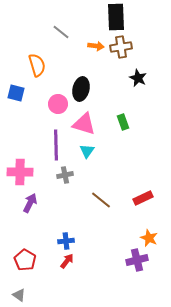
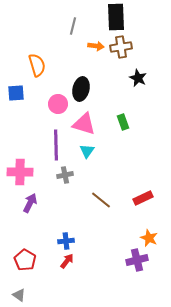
gray line: moved 12 px right, 6 px up; rotated 66 degrees clockwise
blue square: rotated 18 degrees counterclockwise
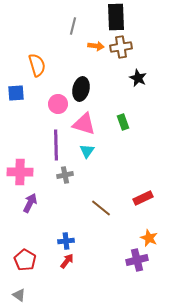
brown line: moved 8 px down
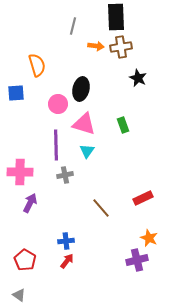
green rectangle: moved 3 px down
brown line: rotated 10 degrees clockwise
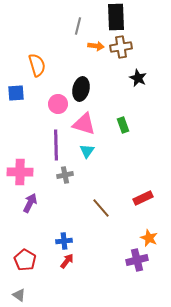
gray line: moved 5 px right
blue cross: moved 2 px left
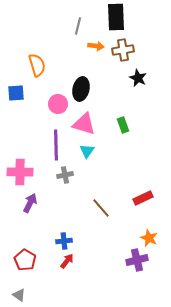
brown cross: moved 2 px right, 3 px down
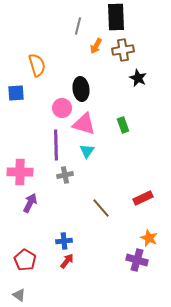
orange arrow: rotated 112 degrees clockwise
black ellipse: rotated 20 degrees counterclockwise
pink circle: moved 4 px right, 4 px down
purple cross: rotated 30 degrees clockwise
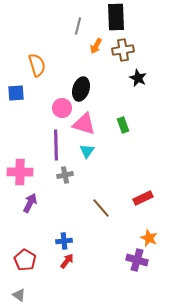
black ellipse: rotated 25 degrees clockwise
